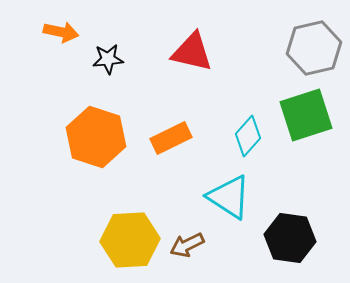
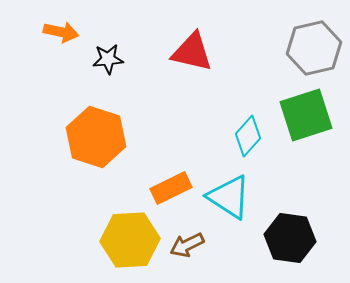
orange rectangle: moved 50 px down
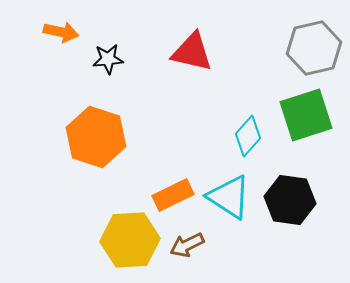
orange rectangle: moved 2 px right, 7 px down
black hexagon: moved 38 px up
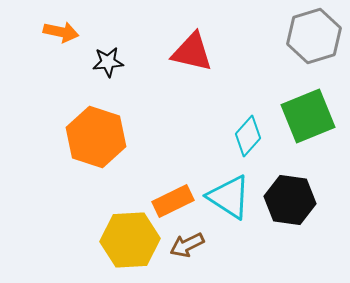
gray hexagon: moved 12 px up; rotated 4 degrees counterclockwise
black star: moved 3 px down
green square: moved 2 px right, 1 px down; rotated 4 degrees counterclockwise
orange rectangle: moved 6 px down
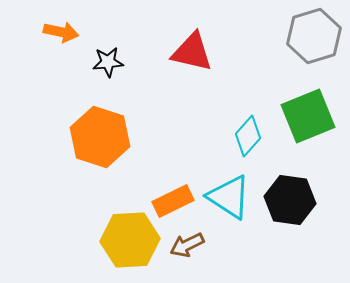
orange hexagon: moved 4 px right
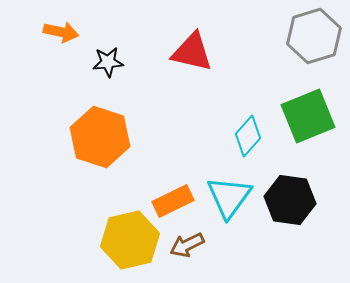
cyan triangle: rotated 33 degrees clockwise
yellow hexagon: rotated 10 degrees counterclockwise
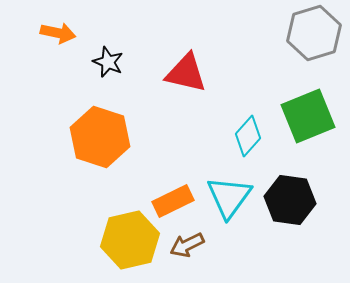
orange arrow: moved 3 px left, 1 px down
gray hexagon: moved 3 px up
red triangle: moved 6 px left, 21 px down
black star: rotated 28 degrees clockwise
